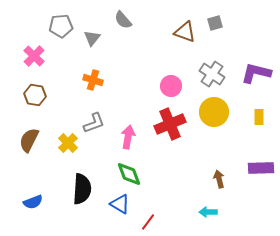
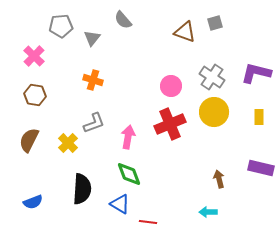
gray cross: moved 3 px down
purple rectangle: rotated 15 degrees clockwise
red line: rotated 60 degrees clockwise
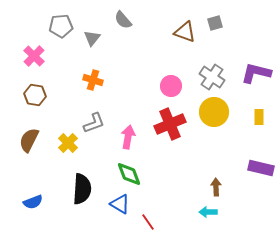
brown arrow: moved 3 px left, 8 px down; rotated 12 degrees clockwise
red line: rotated 48 degrees clockwise
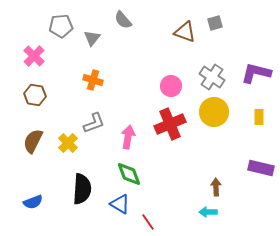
brown semicircle: moved 4 px right, 1 px down
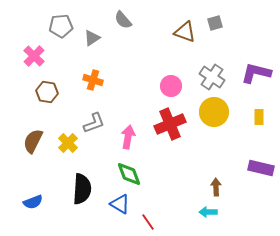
gray triangle: rotated 18 degrees clockwise
brown hexagon: moved 12 px right, 3 px up
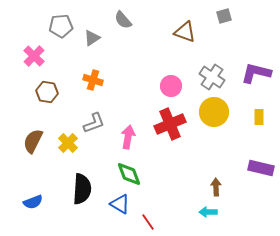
gray square: moved 9 px right, 7 px up
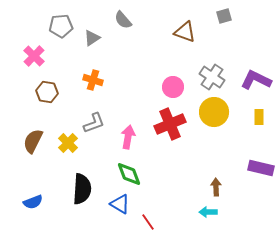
purple L-shape: moved 7 px down; rotated 12 degrees clockwise
pink circle: moved 2 px right, 1 px down
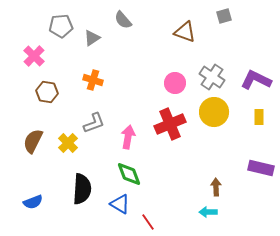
pink circle: moved 2 px right, 4 px up
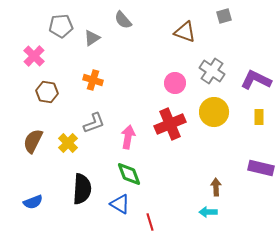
gray cross: moved 6 px up
red line: moved 2 px right; rotated 18 degrees clockwise
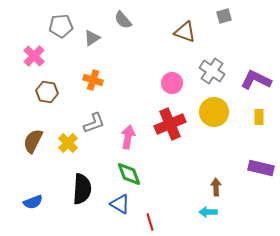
pink circle: moved 3 px left
